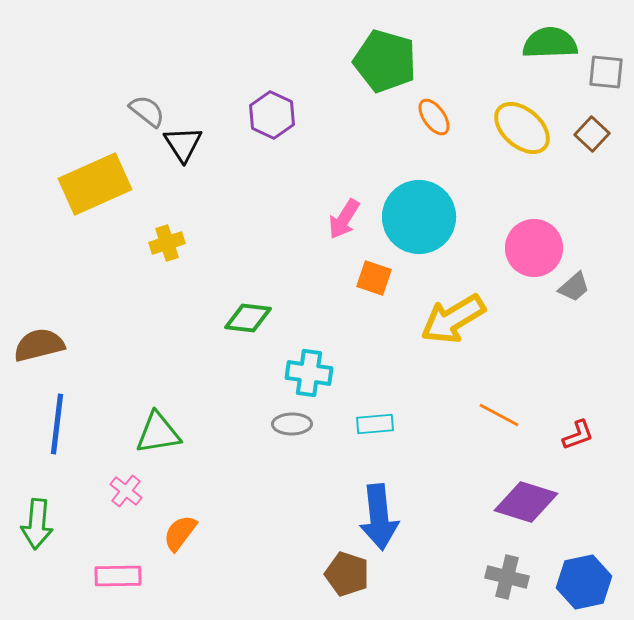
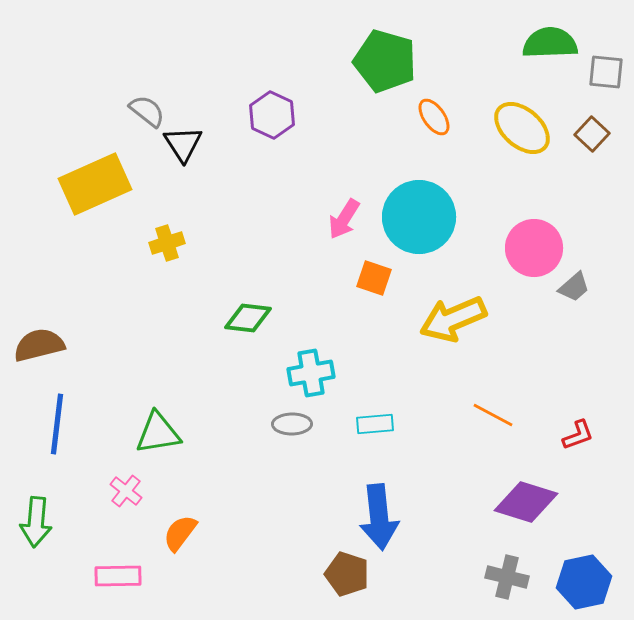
yellow arrow: rotated 8 degrees clockwise
cyan cross: moved 2 px right; rotated 18 degrees counterclockwise
orange line: moved 6 px left
green arrow: moved 1 px left, 2 px up
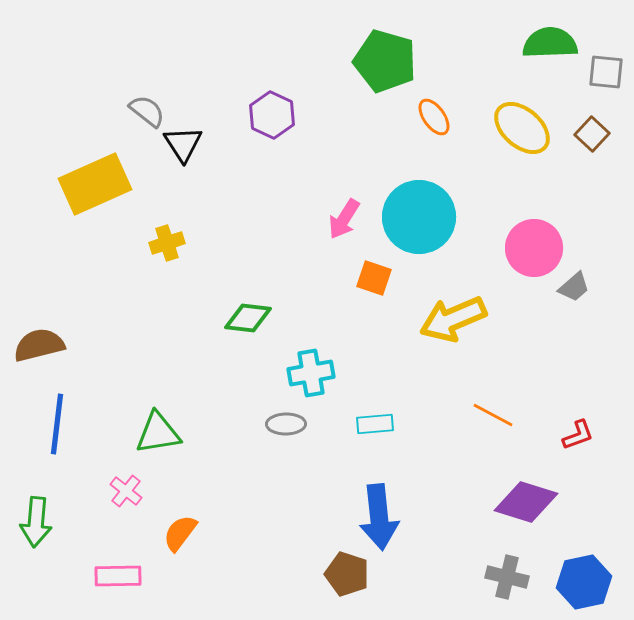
gray ellipse: moved 6 px left
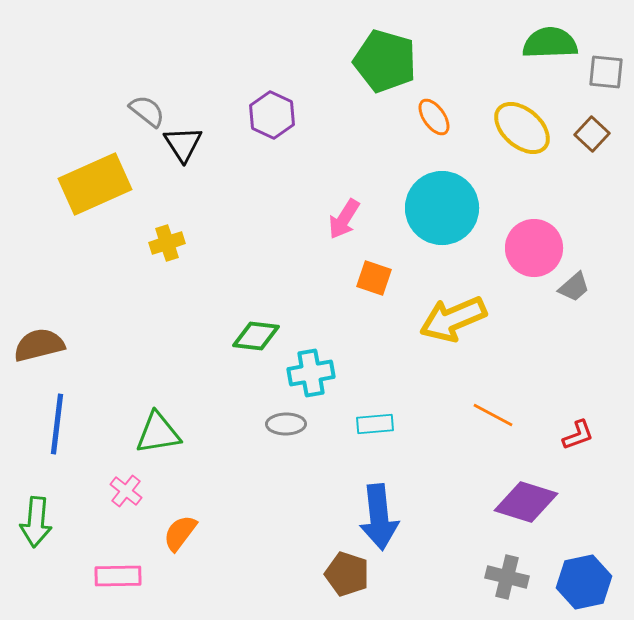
cyan circle: moved 23 px right, 9 px up
green diamond: moved 8 px right, 18 px down
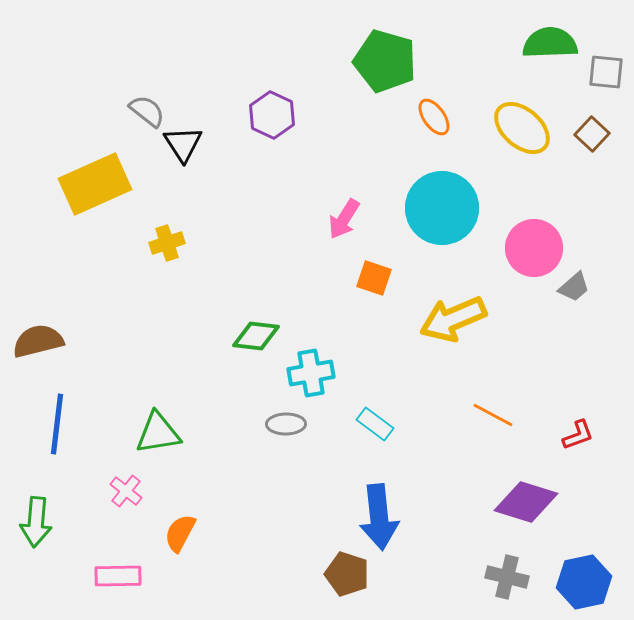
brown semicircle: moved 1 px left, 4 px up
cyan rectangle: rotated 42 degrees clockwise
orange semicircle: rotated 9 degrees counterclockwise
